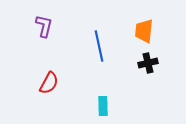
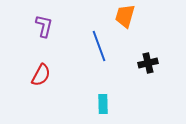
orange trapezoid: moved 19 px left, 15 px up; rotated 10 degrees clockwise
blue line: rotated 8 degrees counterclockwise
red semicircle: moved 8 px left, 8 px up
cyan rectangle: moved 2 px up
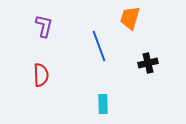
orange trapezoid: moved 5 px right, 2 px down
red semicircle: rotated 30 degrees counterclockwise
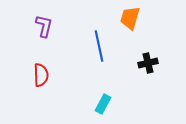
blue line: rotated 8 degrees clockwise
cyan rectangle: rotated 30 degrees clockwise
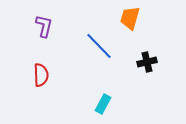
blue line: rotated 32 degrees counterclockwise
black cross: moved 1 px left, 1 px up
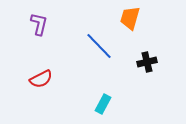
purple L-shape: moved 5 px left, 2 px up
red semicircle: moved 4 px down; rotated 65 degrees clockwise
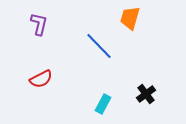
black cross: moved 1 px left, 32 px down; rotated 24 degrees counterclockwise
